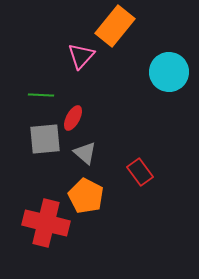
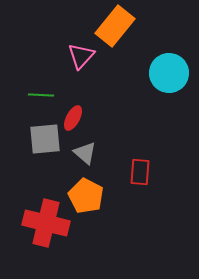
cyan circle: moved 1 px down
red rectangle: rotated 40 degrees clockwise
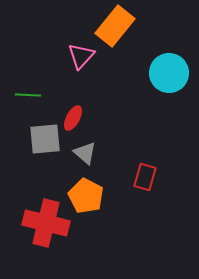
green line: moved 13 px left
red rectangle: moved 5 px right, 5 px down; rotated 12 degrees clockwise
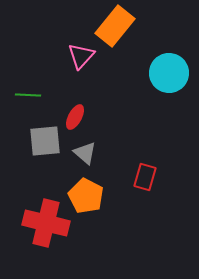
red ellipse: moved 2 px right, 1 px up
gray square: moved 2 px down
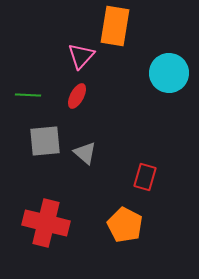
orange rectangle: rotated 30 degrees counterclockwise
red ellipse: moved 2 px right, 21 px up
orange pentagon: moved 39 px right, 29 px down
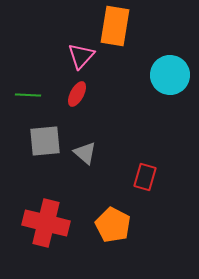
cyan circle: moved 1 px right, 2 px down
red ellipse: moved 2 px up
orange pentagon: moved 12 px left
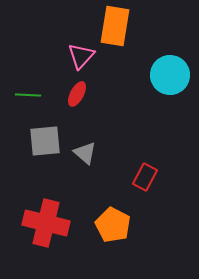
red rectangle: rotated 12 degrees clockwise
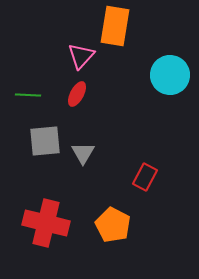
gray triangle: moved 2 px left; rotated 20 degrees clockwise
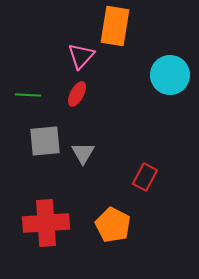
red cross: rotated 18 degrees counterclockwise
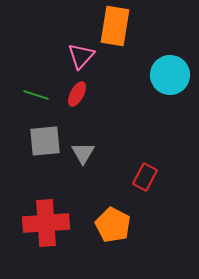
green line: moved 8 px right; rotated 15 degrees clockwise
